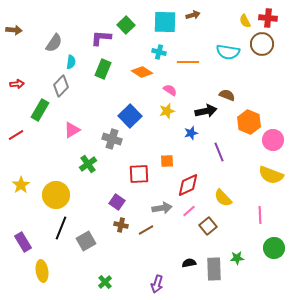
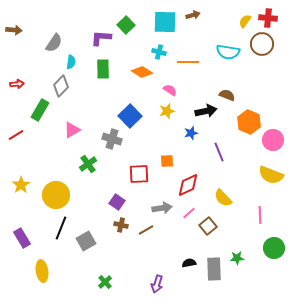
yellow semicircle at (245, 21): rotated 64 degrees clockwise
green rectangle at (103, 69): rotated 24 degrees counterclockwise
pink line at (189, 211): moved 2 px down
purple rectangle at (23, 242): moved 1 px left, 4 px up
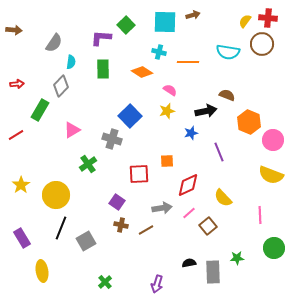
gray rectangle at (214, 269): moved 1 px left, 3 px down
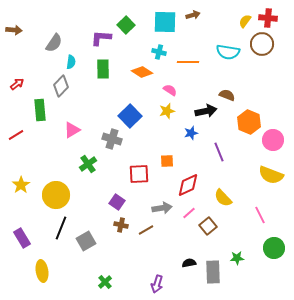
red arrow at (17, 84): rotated 32 degrees counterclockwise
green rectangle at (40, 110): rotated 35 degrees counterclockwise
pink line at (260, 215): rotated 24 degrees counterclockwise
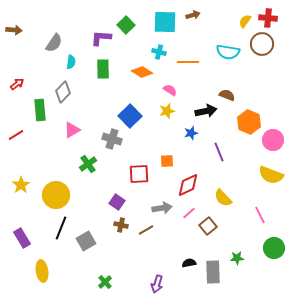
gray diamond at (61, 86): moved 2 px right, 6 px down
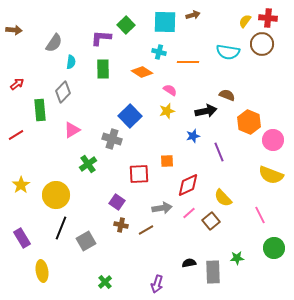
blue star at (191, 133): moved 2 px right, 3 px down
brown square at (208, 226): moved 3 px right, 5 px up
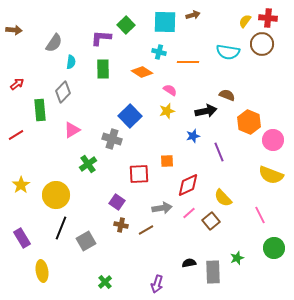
green star at (237, 258): rotated 16 degrees counterclockwise
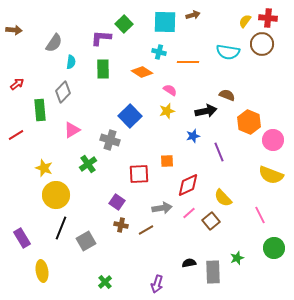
green square at (126, 25): moved 2 px left, 1 px up
gray cross at (112, 139): moved 2 px left, 1 px down
yellow star at (21, 185): moved 23 px right, 17 px up; rotated 18 degrees counterclockwise
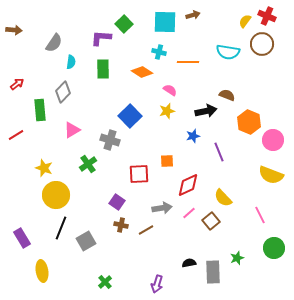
red cross at (268, 18): moved 1 px left, 2 px up; rotated 18 degrees clockwise
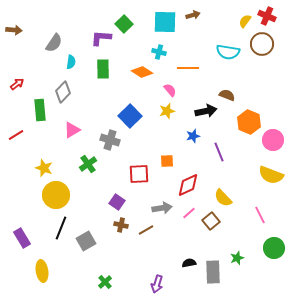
orange line at (188, 62): moved 6 px down
pink semicircle at (170, 90): rotated 16 degrees clockwise
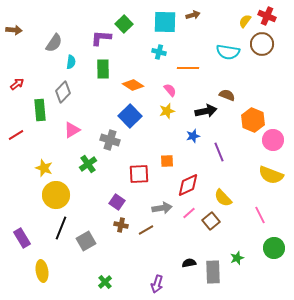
orange diamond at (142, 72): moved 9 px left, 13 px down
orange hexagon at (249, 122): moved 4 px right, 2 px up
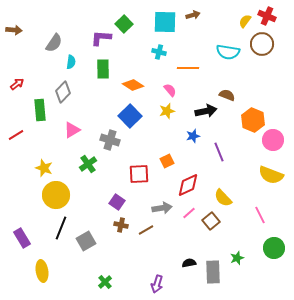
orange square at (167, 161): rotated 24 degrees counterclockwise
